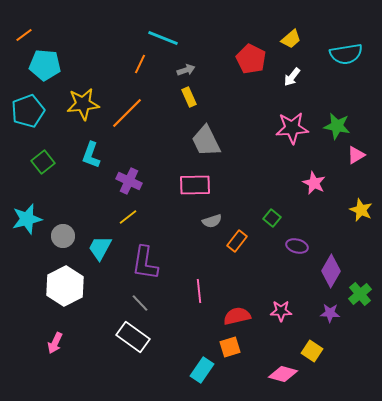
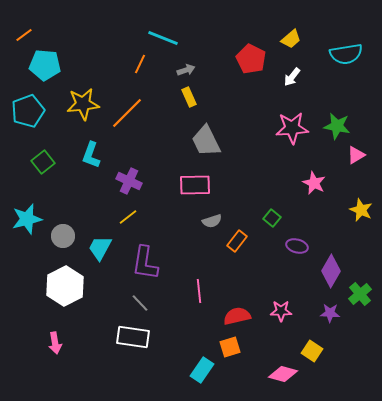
white rectangle at (133, 337): rotated 28 degrees counterclockwise
pink arrow at (55, 343): rotated 35 degrees counterclockwise
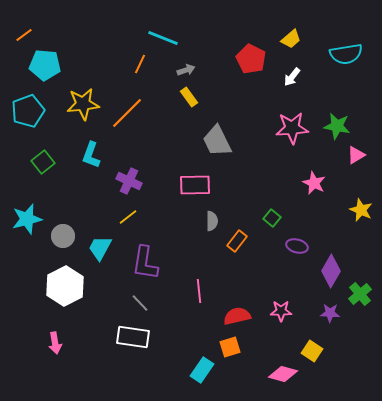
yellow rectangle at (189, 97): rotated 12 degrees counterclockwise
gray trapezoid at (206, 141): moved 11 px right
gray semicircle at (212, 221): rotated 72 degrees counterclockwise
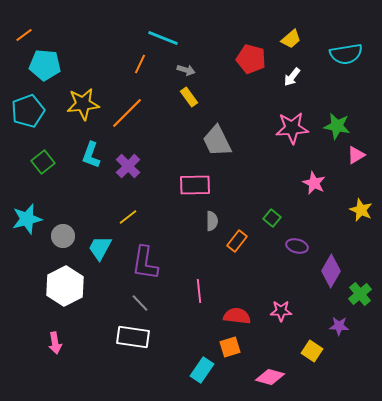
red pentagon at (251, 59): rotated 12 degrees counterclockwise
gray arrow at (186, 70): rotated 36 degrees clockwise
purple cross at (129, 181): moved 1 px left, 15 px up; rotated 20 degrees clockwise
purple star at (330, 313): moved 9 px right, 13 px down
red semicircle at (237, 316): rotated 20 degrees clockwise
pink diamond at (283, 374): moved 13 px left, 3 px down
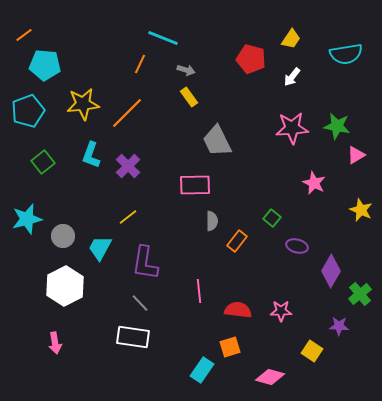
yellow trapezoid at (291, 39): rotated 15 degrees counterclockwise
red semicircle at (237, 316): moved 1 px right, 6 px up
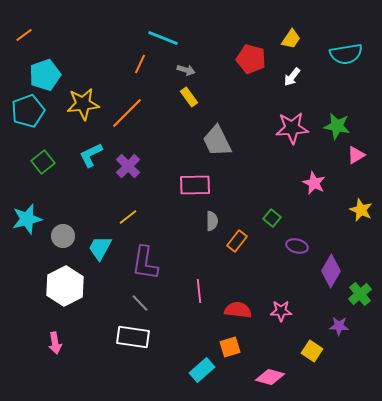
cyan pentagon at (45, 65): moved 10 px down; rotated 24 degrees counterclockwise
cyan L-shape at (91, 155): rotated 44 degrees clockwise
cyan rectangle at (202, 370): rotated 15 degrees clockwise
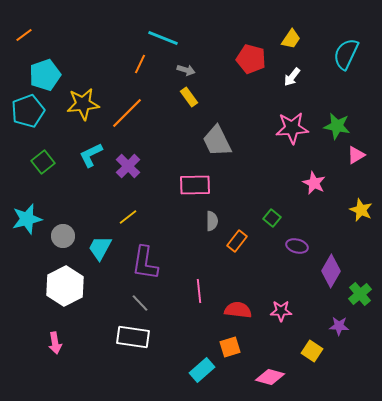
cyan semicircle at (346, 54): rotated 124 degrees clockwise
